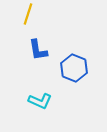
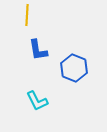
yellow line: moved 1 px left, 1 px down; rotated 15 degrees counterclockwise
cyan L-shape: moved 3 px left; rotated 40 degrees clockwise
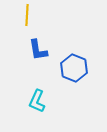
cyan L-shape: rotated 50 degrees clockwise
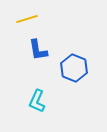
yellow line: moved 4 px down; rotated 70 degrees clockwise
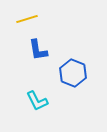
blue hexagon: moved 1 px left, 5 px down
cyan L-shape: rotated 50 degrees counterclockwise
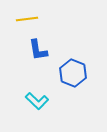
yellow line: rotated 10 degrees clockwise
cyan L-shape: rotated 20 degrees counterclockwise
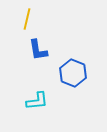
yellow line: rotated 70 degrees counterclockwise
cyan L-shape: rotated 50 degrees counterclockwise
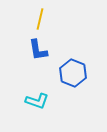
yellow line: moved 13 px right
cyan L-shape: rotated 25 degrees clockwise
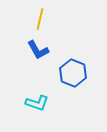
blue L-shape: rotated 20 degrees counterclockwise
cyan L-shape: moved 2 px down
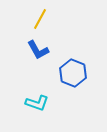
yellow line: rotated 15 degrees clockwise
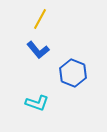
blue L-shape: rotated 10 degrees counterclockwise
